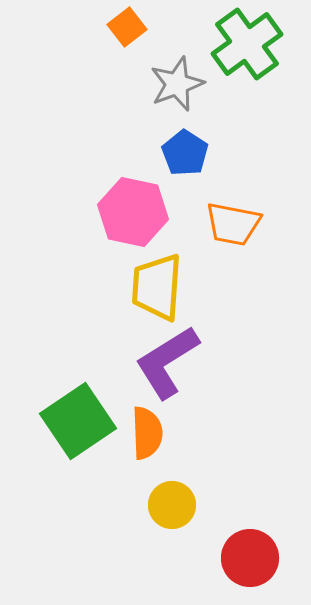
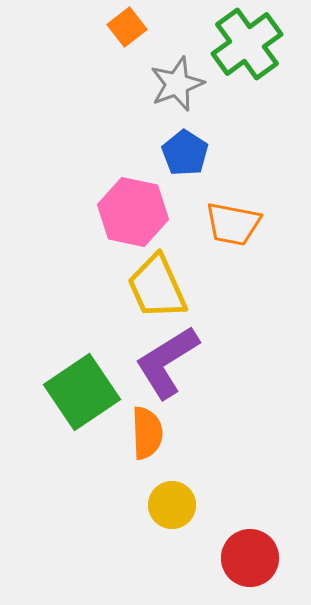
yellow trapezoid: rotated 28 degrees counterclockwise
green square: moved 4 px right, 29 px up
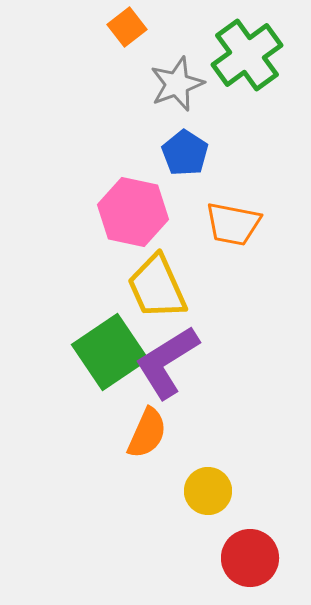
green cross: moved 11 px down
green square: moved 28 px right, 40 px up
orange semicircle: rotated 26 degrees clockwise
yellow circle: moved 36 px right, 14 px up
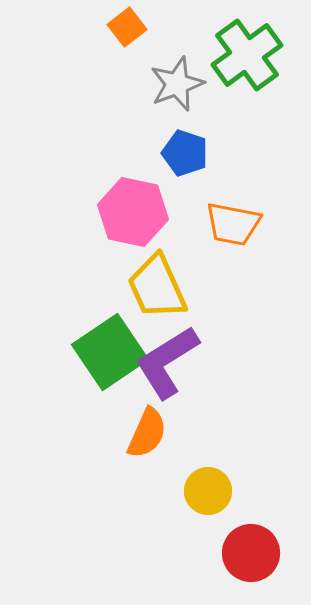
blue pentagon: rotated 15 degrees counterclockwise
red circle: moved 1 px right, 5 px up
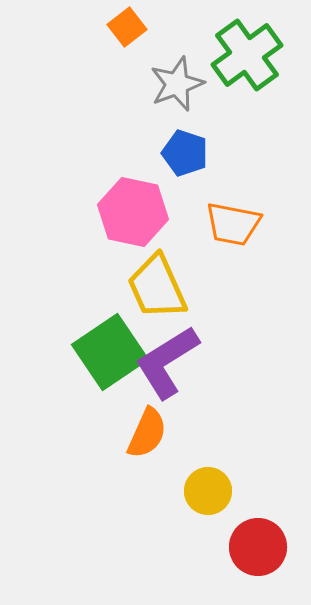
red circle: moved 7 px right, 6 px up
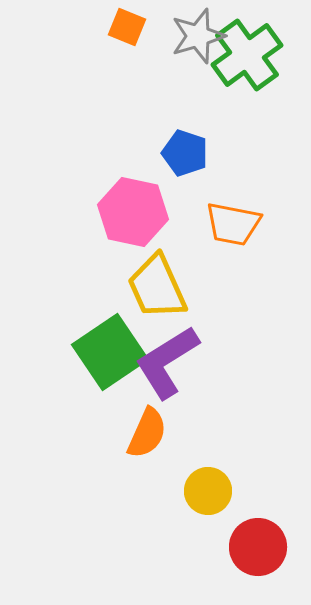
orange square: rotated 30 degrees counterclockwise
gray star: moved 21 px right, 48 px up; rotated 4 degrees clockwise
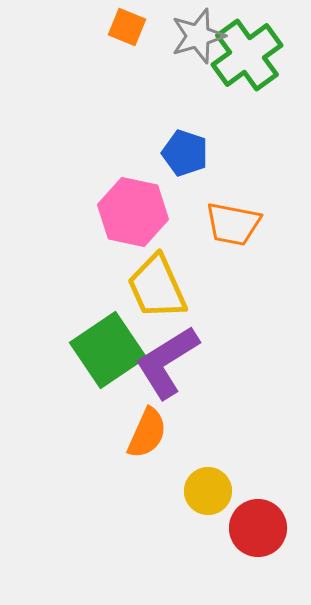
green square: moved 2 px left, 2 px up
red circle: moved 19 px up
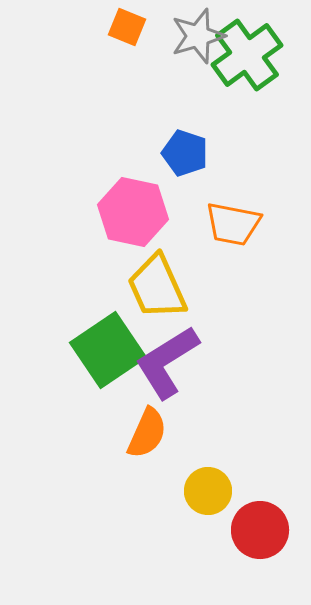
red circle: moved 2 px right, 2 px down
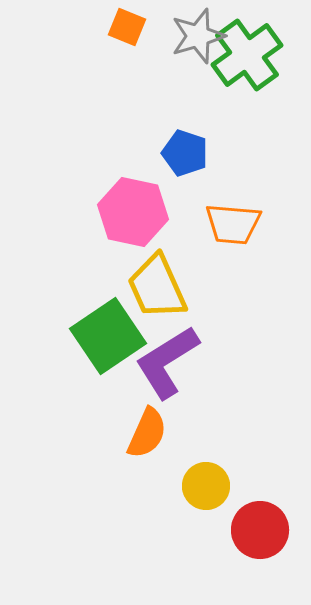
orange trapezoid: rotated 6 degrees counterclockwise
green square: moved 14 px up
yellow circle: moved 2 px left, 5 px up
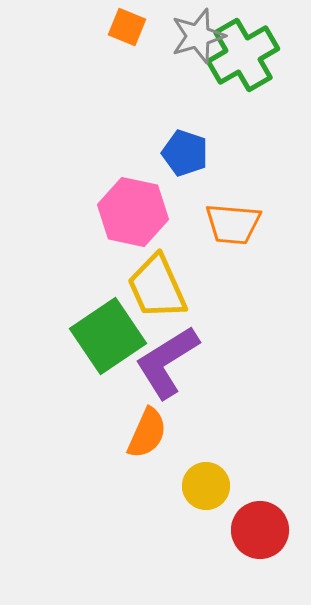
green cross: moved 4 px left; rotated 6 degrees clockwise
